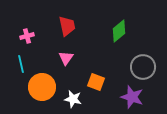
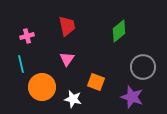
pink triangle: moved 1 px right, 1 px down
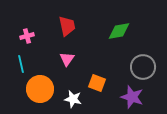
green diamond: rotated 30 degrees clockwise
orange square: moved 1 px right, 1 px down
orange circle: moved 2 px left, 2 px down
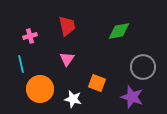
pink cross: moved 3 px right
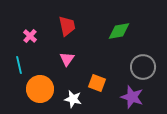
pink cross: rotated 32 degrees counterclockwise
cyan line: moved 2 px left, 1 px down
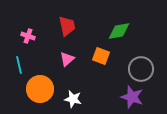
pink cross: moved 2 px left; rotated 24 degrees counterclockwise
pink triangle: rotated 14 degrees clockwise
gray circle: moved 2 px left, 2 px down
orange square: moved 4 px right, 27 px up
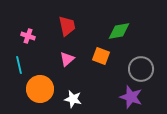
purple star: moved 1 px left
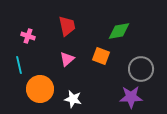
purple star: rotated 20 degrees counterclockwise
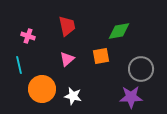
orange square: rotated 30 degrees counterclockwise
orange circle: moved 2 px right
white star: moved 3 px up
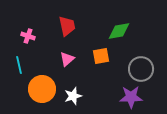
white star: rotated 30 degrees counterclockwise
